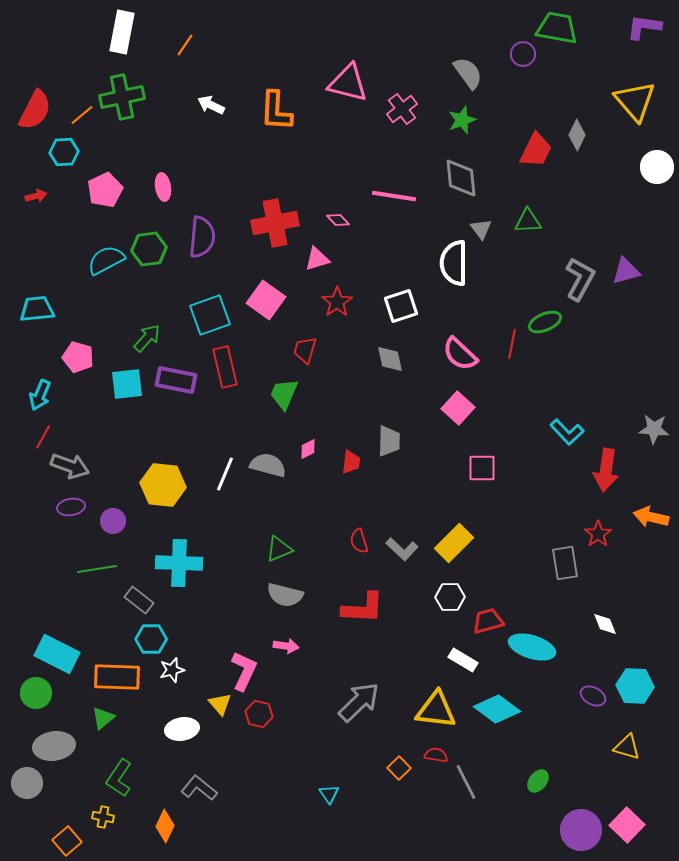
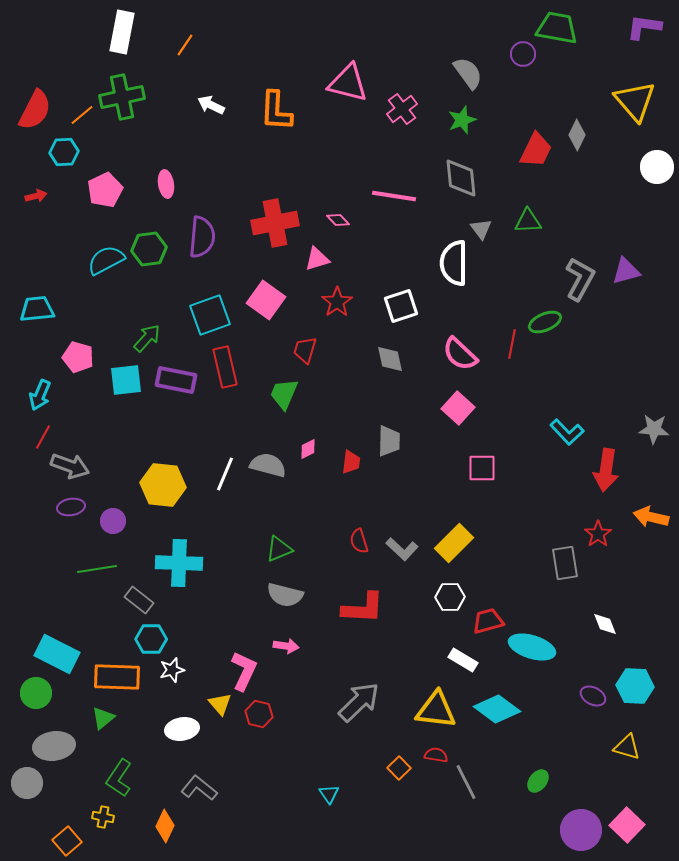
pink ellipse at (163, 187): moved 3 px right, 3 px up
cyan square at (127, 384): moved 1 px left, 4 px up
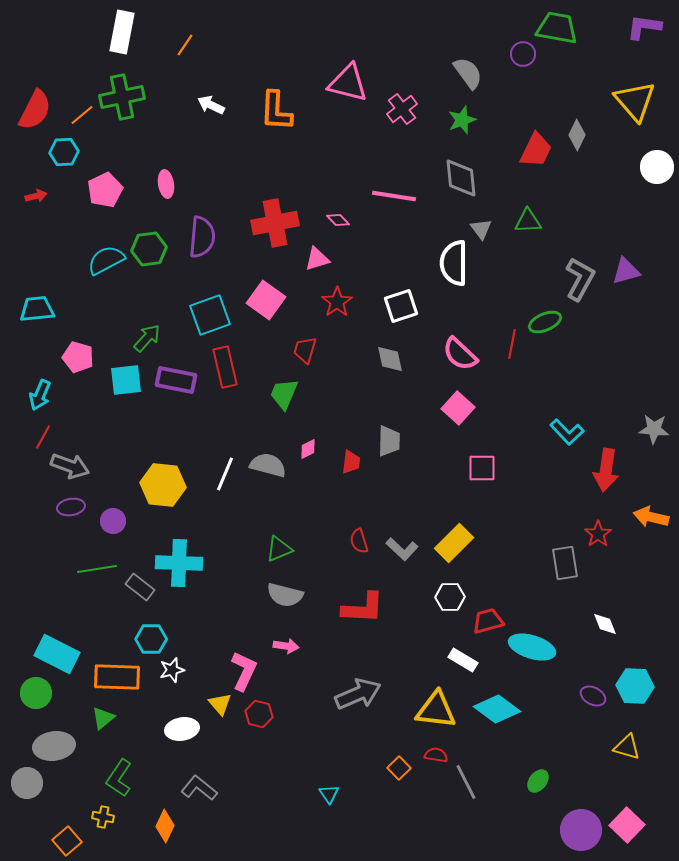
gray rectangle at (139, 600): moved 1 px right, 13 px up
gray arrow at (359, 702): moved 1 px left, 8 px up; rotated 21 degrees clockwise
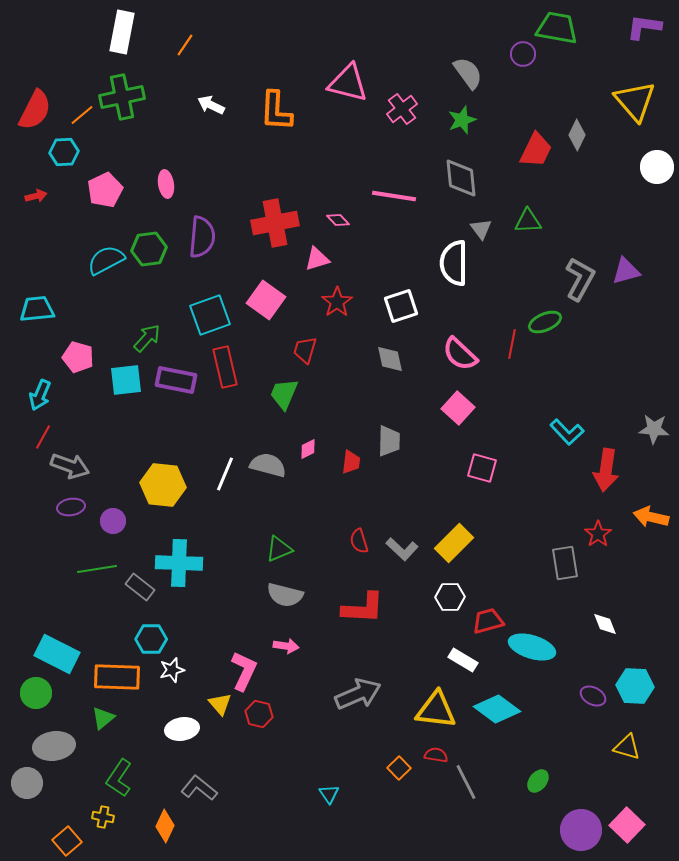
pink square at (482, 468): rotated 16 degrees clockwise
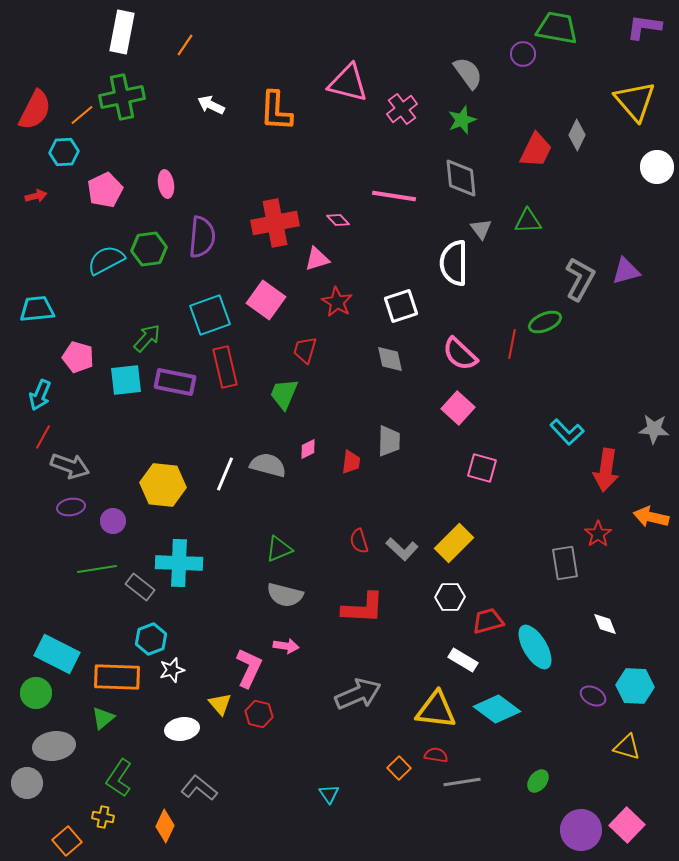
red star at (337, 302): rotated 8 degrees counterclockwise
purple rectangle at (176, 380): moved 1 px left, 2 px down
cyan hexagon at (151, 639): rotated 20 degrees counterclockwise
cyan ellipse at (532, 647): moved 3 px right; rotated 42 degrees clockwise
pink L-shape at (244, 671): moved 5 px right, 3 px up
gray line at (466, 782): moved 4 px left; rotated 72 degrees counterclockwise
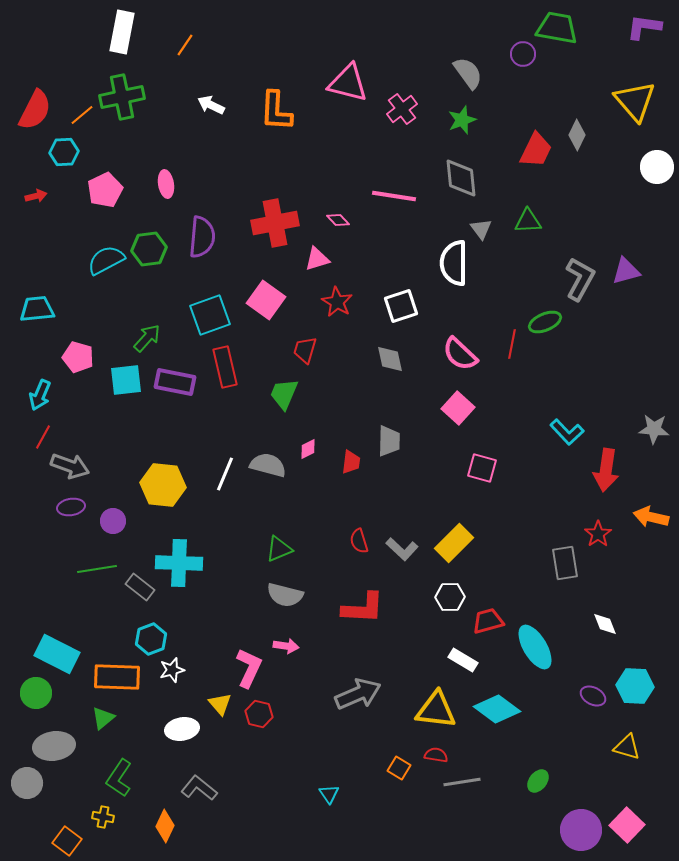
orange square at (399, 768): rotated 15 degrees counterclockwise
orange square at (67, 841): rotated 12 degrees counterclockwise
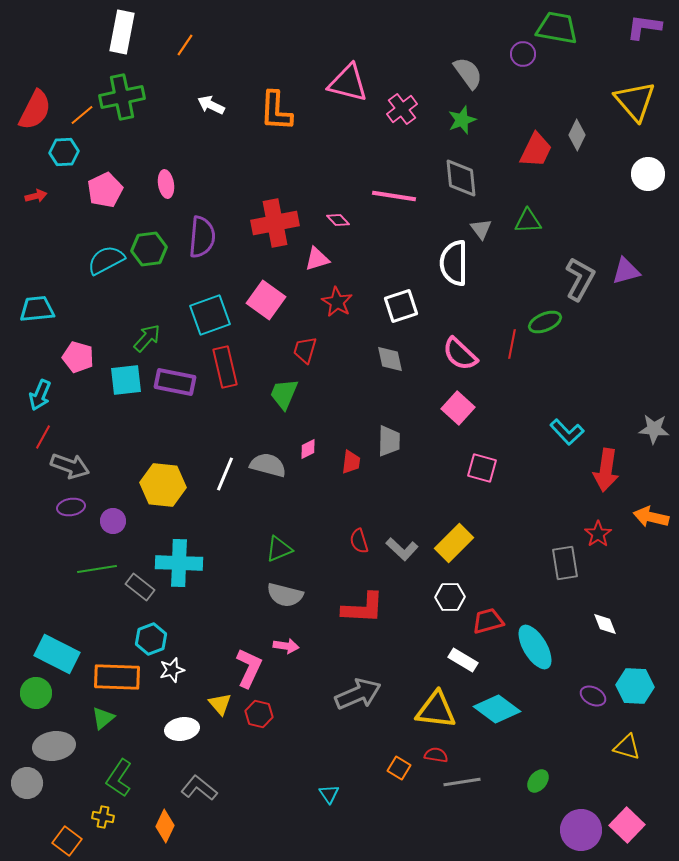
white circle at (657, 167): moved 9 px left, 7 px down
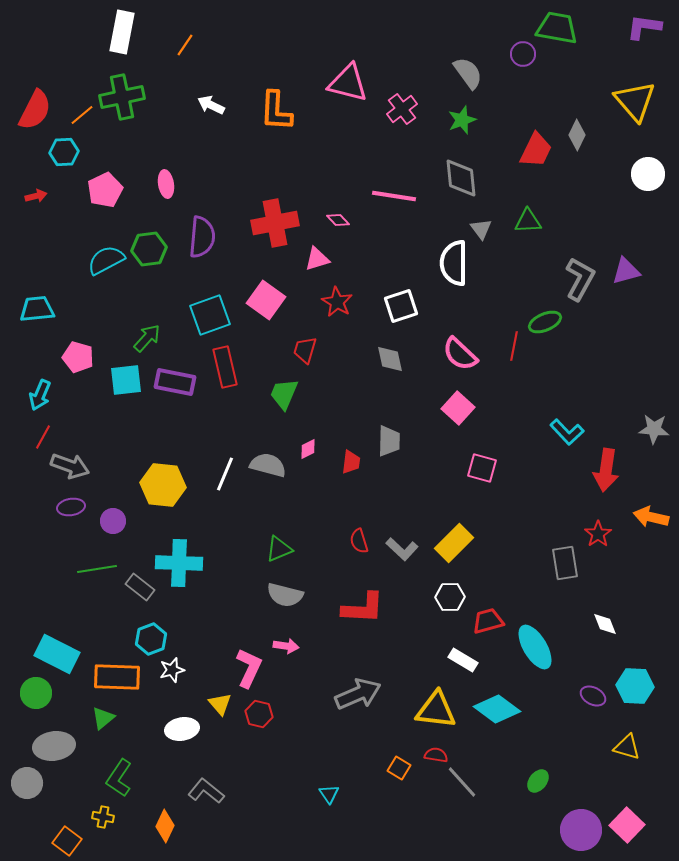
red line at (512, 344): moved 2 px right, 2 px down
gray line at (462, 782): rotated 57 degrees clockwise
gray L-shape at (199, 788): moved 7 px right, 3 px down
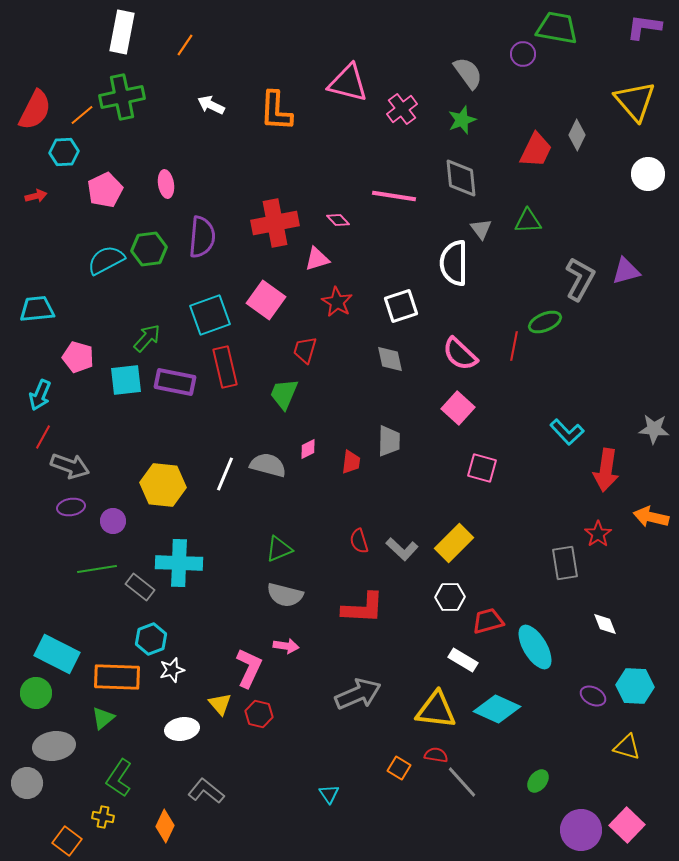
cyan diamond at (497, 709): rotated 12 degrees counterclockwise
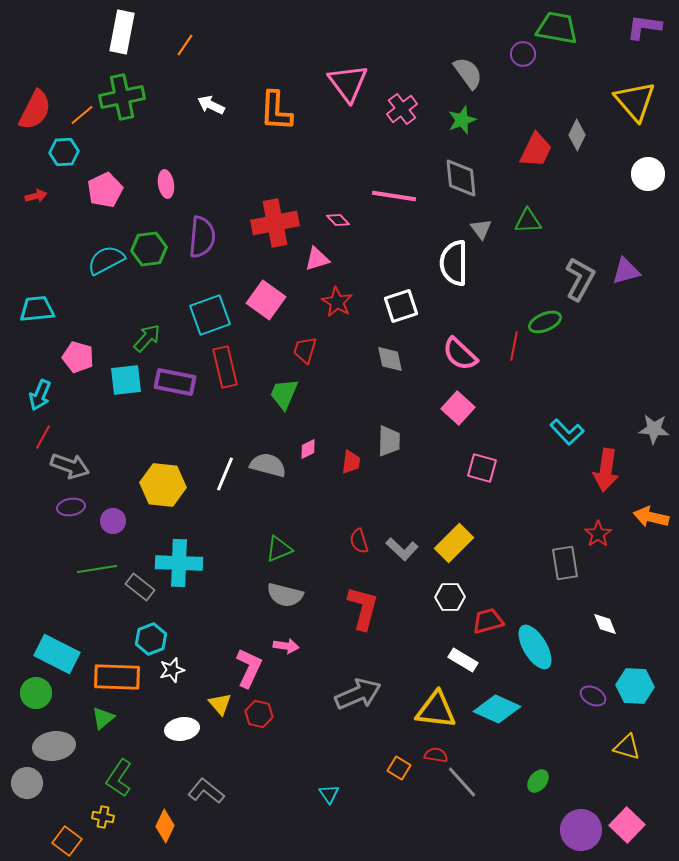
pink triangle at (348, 83): rotated 39 degrees clockwise
red L-shape at (363, 608): rotated 78 degrees counterclockwise
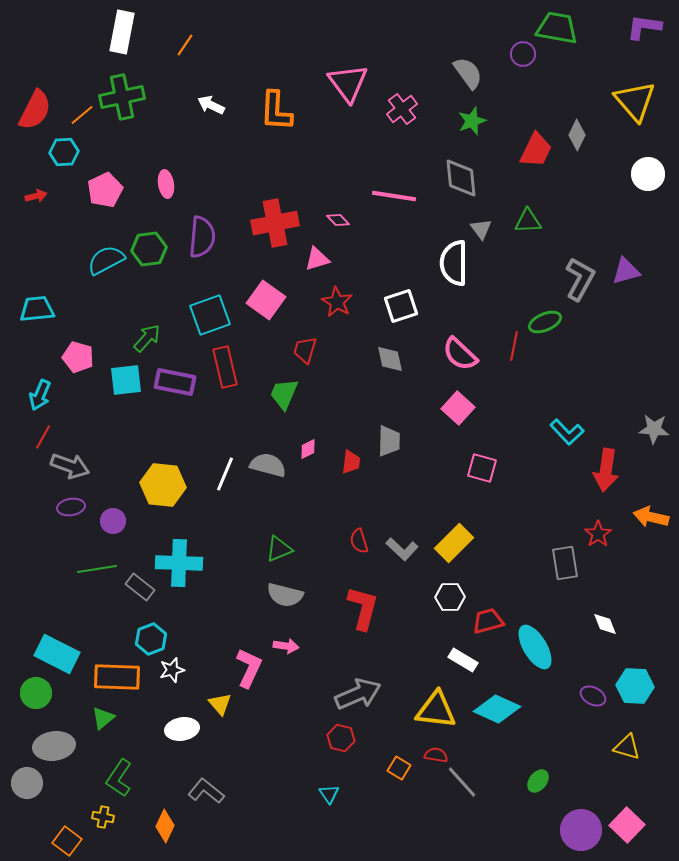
green star at (462, 120): moved 10 px right, 1 px down
red hexagon at (259, 714): moved 82 px right, 24 px down
